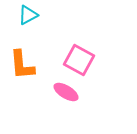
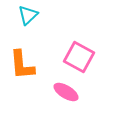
cyan triangle: rotated 15 degrees counterclockwise
pink square: moved 3 px up
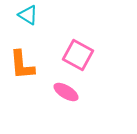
cyan triangle: rotated 45 degrees counterclockwise
pink square: moved 1 px left, 2 px up
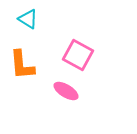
cyan triangle: moved 4 px down
pink ellipse: moved 1 px up
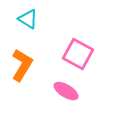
pink square: moved 1 px up
orange L-shape: rotated 144 degrees counterclockwise
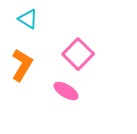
pink square: rotated 16 degrees clockwise
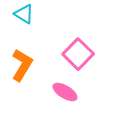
cyan triangle: moved 4 px left, 5 px up
pink ellipse: moved 1 px left, 1 px down
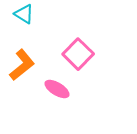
orange L-shape: rotated 20 degrees clockwise
pink ellipse: moved 8 px left, 3 px up
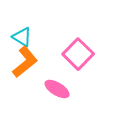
cyan triangle: moved 2 px left, 23 px down
orange L-shape: moved 3 px right, 3 px up
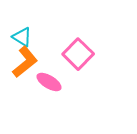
pink ellipse: moved 8 px left, 7 px up
